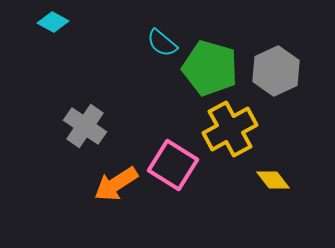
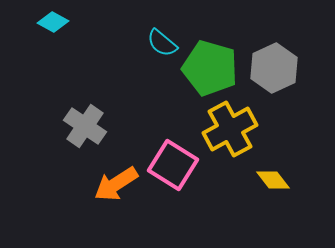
gray hexagon: moved 2 px left, 3 px up
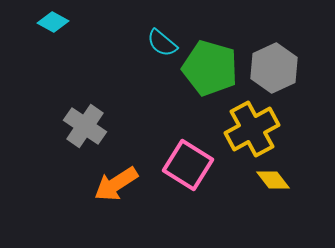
yellow cross: moved 22 px right
pink square: moved 15 px right
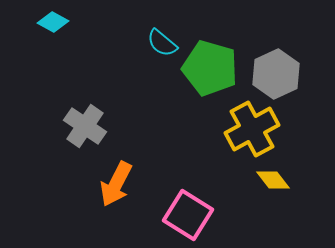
gray hexagon: moved 2 px right, 6 px down
pink square: moved 50 px down
orange arrow: rotated 30 degrees counterclockwise
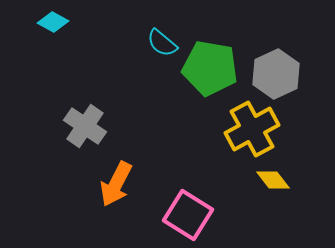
green pentagon: rotated 6 degrees counterclockwise
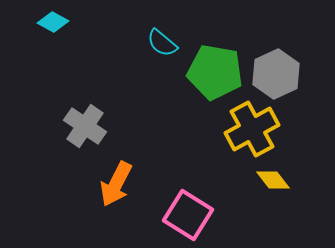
green pentagon: moved 5 px right, 4 px down
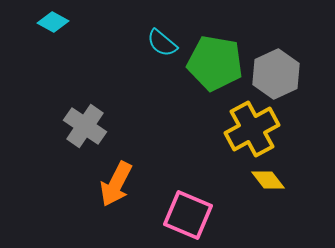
green pentagon: moved 9 px up
yellow diamond: moved 5 px left
pink square: rotated 9 degrees counterclockwise
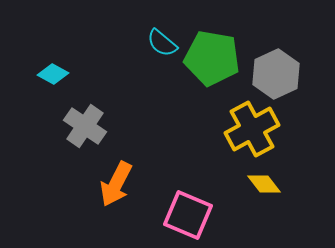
cyan diamond: moved 52 px down
green pentagon: moved 3 px left, 5 px up
yellow diamond: moved 4 px left, 4 px down
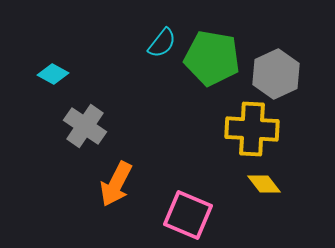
cyan semicircle: rotated 92 degrees counterclockwise
yellow cross: rotated 32 degrees clockwise
